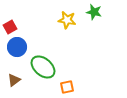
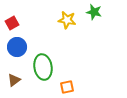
red square: moved 2 px right, 4 px up
green ellipse: rotated 40 degrees clockwise
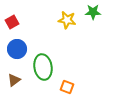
green star: moved 1 px left; rotated 14 degrees counterclockwise
red square: moved 1 px up
blue circle: moved 2 px down
orange square: rotated 32 degrees clockwise
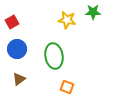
green ellipse: moved 11 px right, 11 px up
brown triangle: moved 5 px right, 1 px up
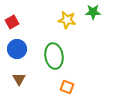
brown triangle: rotated 24 degrees counterclockwise
